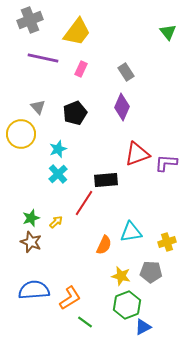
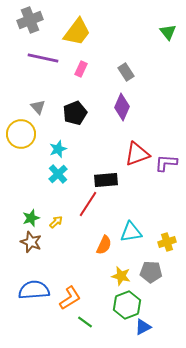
red line: moved 4 px right, 1 px down
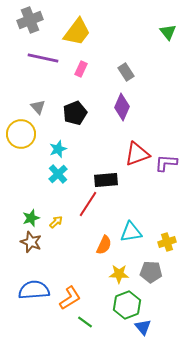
yellow star: moved 2 px left, 2 px up; rotated 12 degrees counterclockwise
blue triangle: rotated 42 degrees counterclockwise
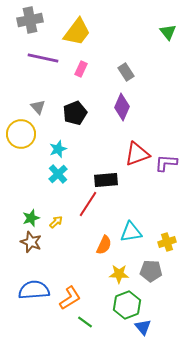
gray cross: rotated 10 degrees clockwise
gray pentagon: moved 1 px up
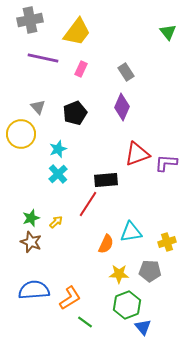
orange semicircle: moved 2 px right, 1 px up
gray pentagon: moved 1 px left
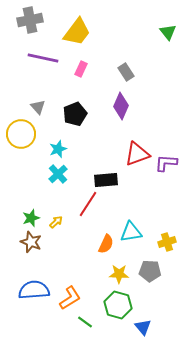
purple diamond: moved 1 px left, 1 px up
black pentagon: moved 1 px down
green hexagon: moved 9 px left; rotated 24 degrees counterclockwise
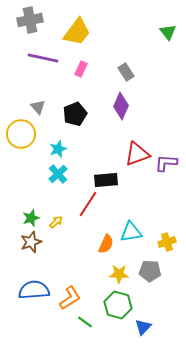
brown star: rotated 30 degrees clockwise
blue triangle: rotated 24 degrees clockwise
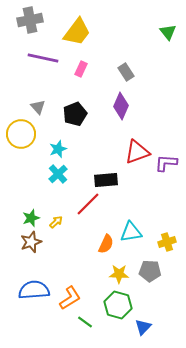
red triangle: moved 2 px up
red line: rotated 12 degrees clockwise
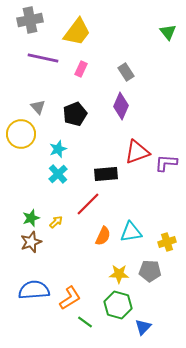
black rectangle: moved 6 px up
orange semicircle: moved 3 px left, 8 px up
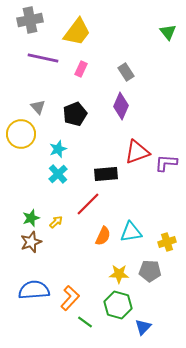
orange L-shape: rotated 15 degrees counterclockwise
